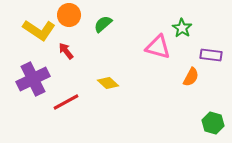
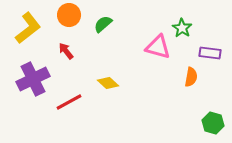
yellow L-shape: moved 11 px left, 2 px up; rotated 72 degrees counterclockwise
purple rectangle: moved 1 px left, 2 px up
orange semicircle: rotated 18 degrees counterclockwise
red line: moved 3 px right
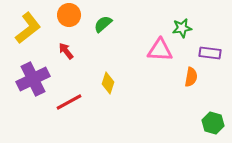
green star: rotated 30 degrees clockwise
pink triangle: moved 2 px right, 3 px down; rotated 12 degrees counterclockwise
yellow diamond: rotated 65 degrees clockwise
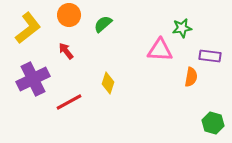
purple rectangle: moved 3 px down
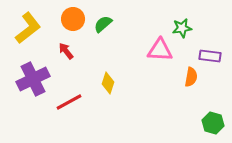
orange circle: moved 4 px right, 4 px down
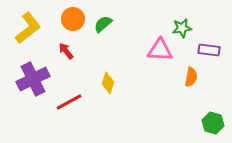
purple rectangle: moved 1 px left, 6 px up
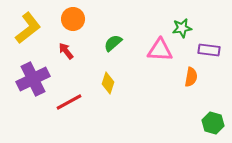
green semicircle: moved 10 px right, 19 px down
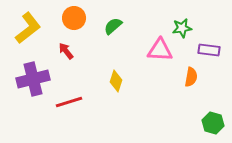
orange circle: moved 1 px right, 1 px up
green semicircle: moved 17 px up
purple cross: rotated 12 degrees clockwise
yellow diamond: moved 8 px right, 2 px up
red line: rotated 12 degrees clockwise
